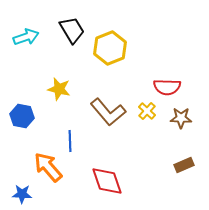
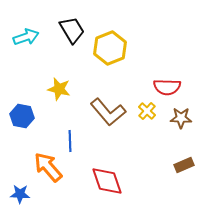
blue star: moved 2 px left
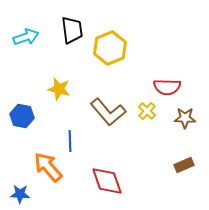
black trapezoid: rotated 24 degrees clockwise
brown star: moved 4 px right
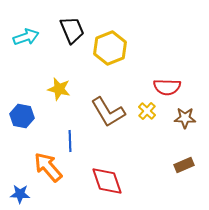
black trapezoid: rotated 16 degrees counterclockwise
brown L-shape: rotated 9 degrees clockwise
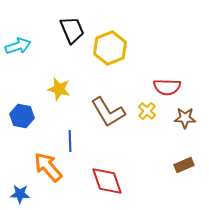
cyan arrow: moved 8 px left, 9 px down
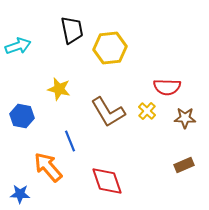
black trapezoid: rotated 12 degrees clockwise
yellow hexagon: rotated 16 degrees clockwise
blue line: rotated 20 degrees counterclockwise
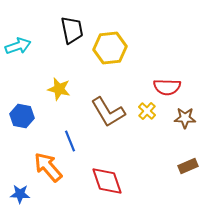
brown rectangle: moved 4 px right, 1 px down
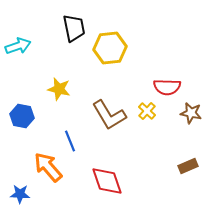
black trapezoid: moved 2 px right, 2 px up
brown L-shape: moved 1 px right, 3 px down
brown star: moved 6 px right, 5 px up; rotated 10 degrees clockwise
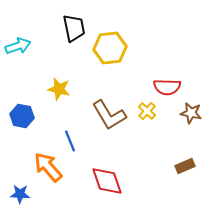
brown rectangle: moved 3 px left
